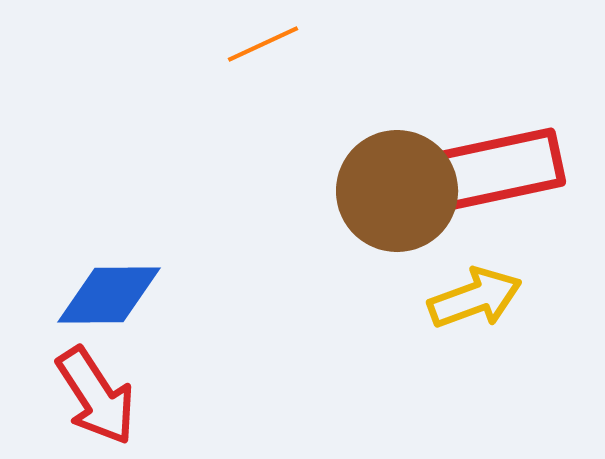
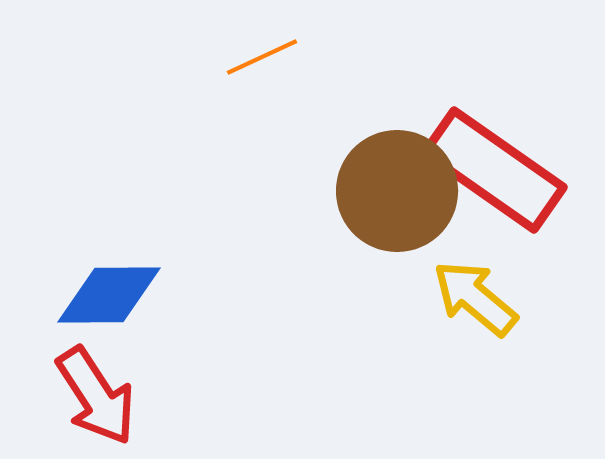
orange line: moved 1 px left, 13 px down
red rectangle: moved 3 px right, 1 px up; rotated 47 degrees clockwise
yellow arrow: rotated 120 degrees counterclockwise
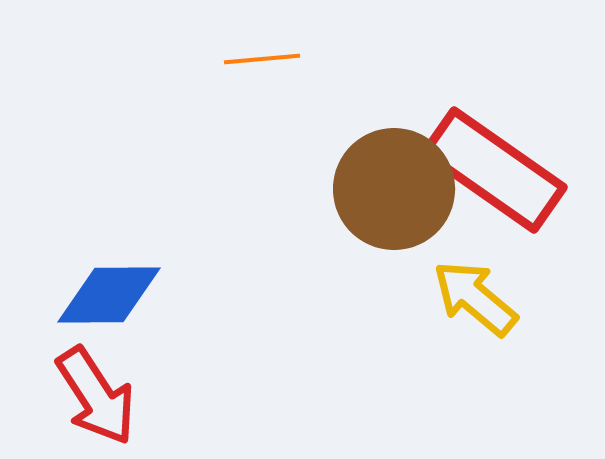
orange line: moved 2 px down; rotated 20 degrees clockwise
brown circle: moved 3 px left, 2 px up
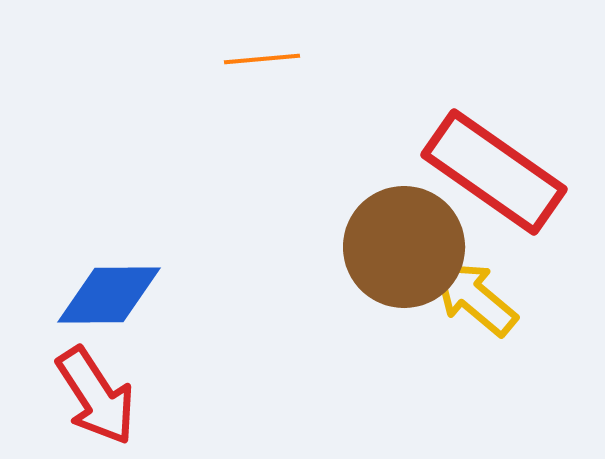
red rectangle: moved 2 px down
brown circle: moved 10 px right, 58 px down
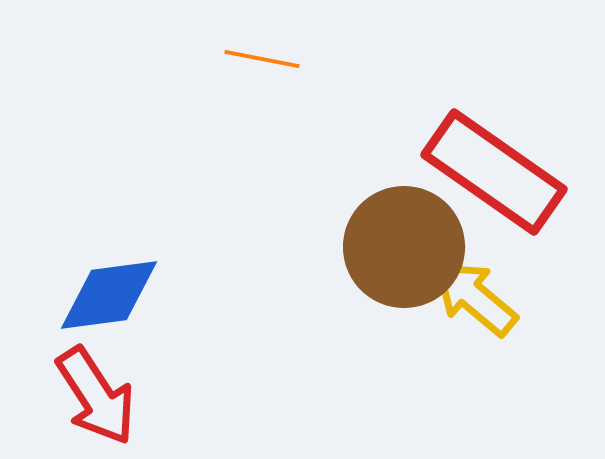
orange line: rotated 16 degrees clockwise
blue diamond: rotated 7 degrees counterclockwise
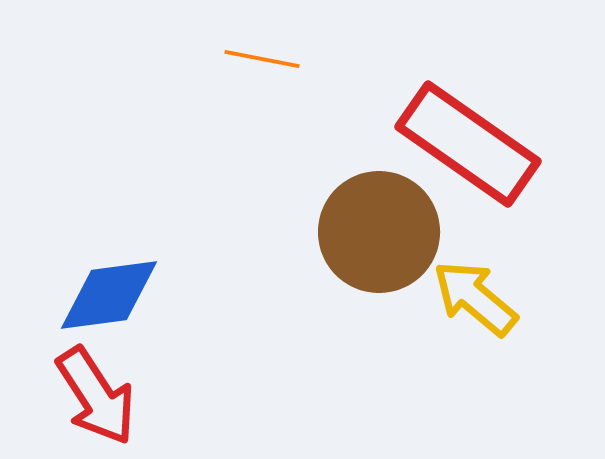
red rectangle: moved 26 px left, 28 px up
brown circle: moved 25 px left, 15 px up
